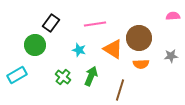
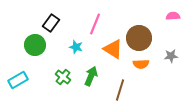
pink line: rotated 60 degrees counterclockwise
cyan star: moved 3 px left, 3 px up
cyan rectangle: moved 1 px right, 5 px down
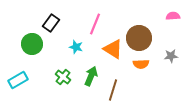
green circle: moved 3 px left, 1 px up
brown line: moved 7 px left
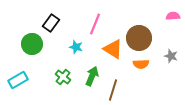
gray star: rotated 24 degrees clockwise
green arrow: moved 1 px right
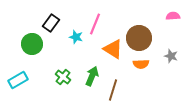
cyan star: moved 10 px up
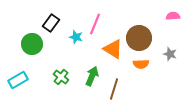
gray star: moved 1 px left, 2 px up
green cross: moved 2 px left
brown line: moved 1 px right, 1 px up
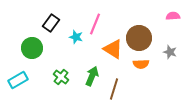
green circle: moved 4 px down
gray star: moved 2 px up
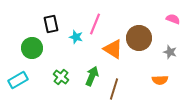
pink semicircle: moved 3 px down; rotated 24 degrees clockwise
black rectangle: moved 1 px down; rotated 48 degrees counterclockwise
orange semicircle: moved 19 px right, 16 px down
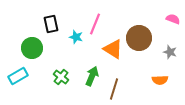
cyan rectangle: moved 4 px up
